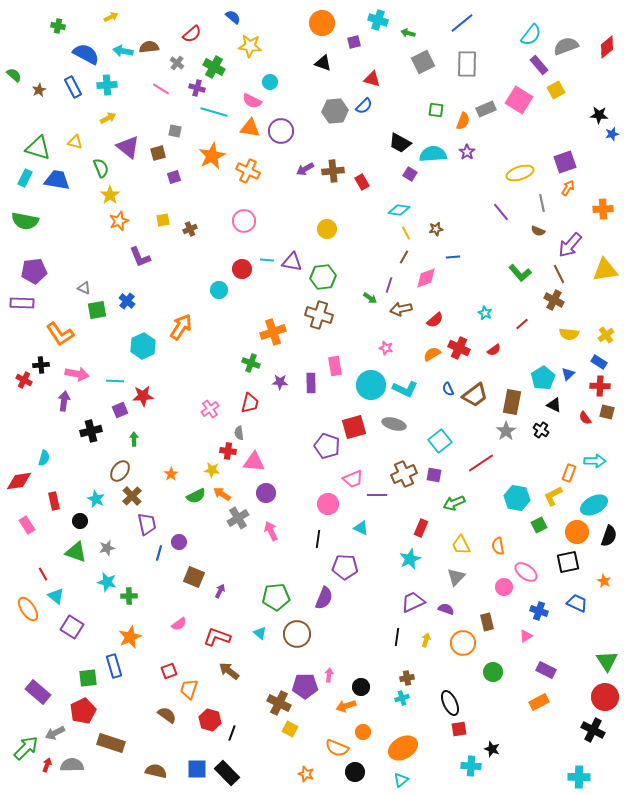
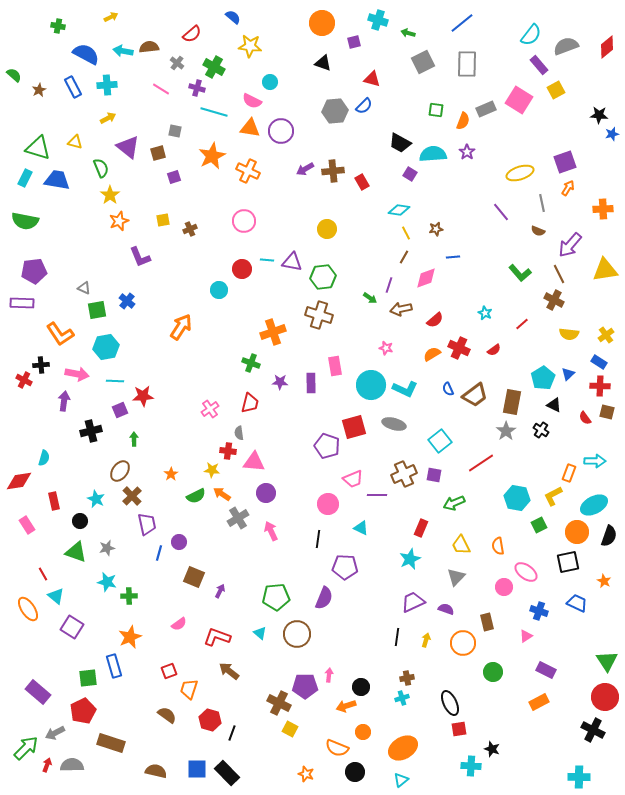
cyan hexagon at (143, 346): moved 37 px left, 1 px down; rotated 15 degrees clockwise
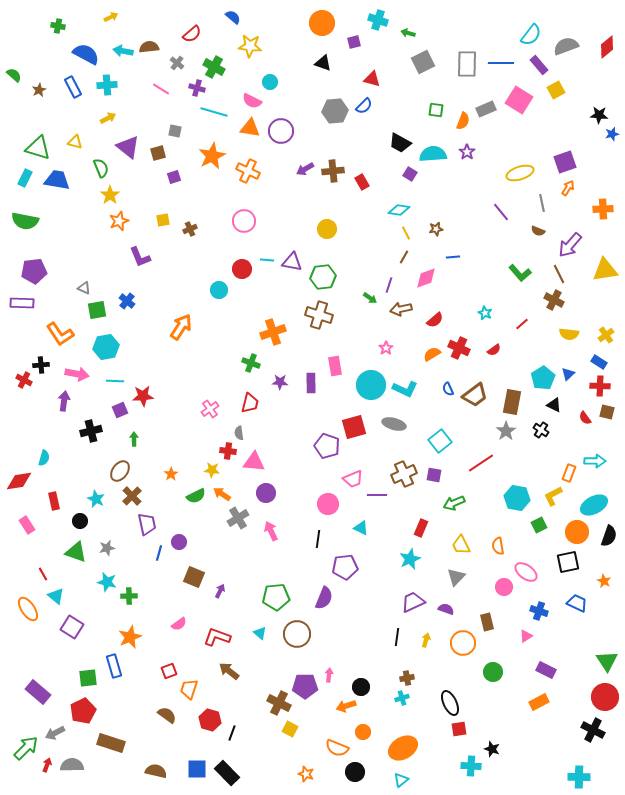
blue line at (462, 23): moved 39 px right, 40 px down; rotated 40 degrees clockwise
pink star at (386, 348): rotated 24 degrees clockwise
purple pentagon at (345, 567): rotated 10 degrees counterclockwise
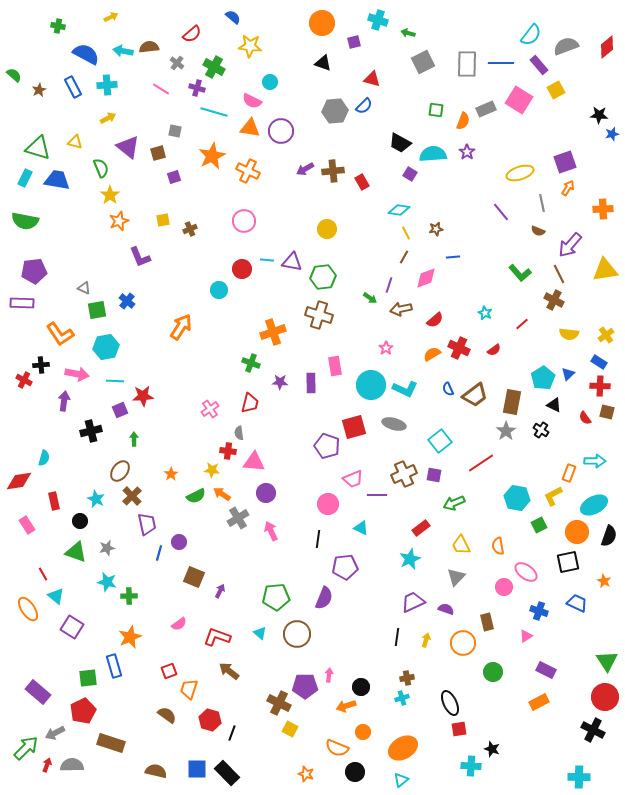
red rectangle at (421, 528): rotated 30 degrees clockwise
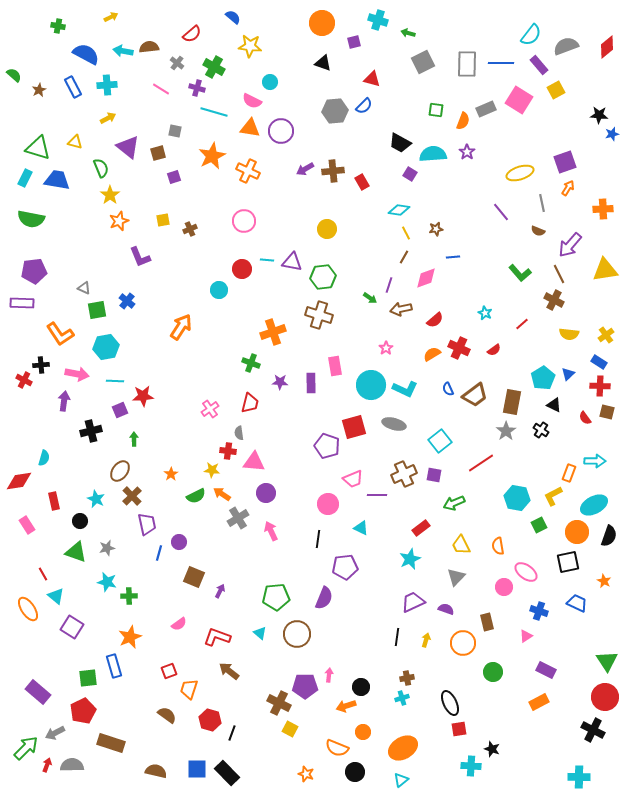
green semicircle at (25, 221): moved 6 px right, 2 px up
